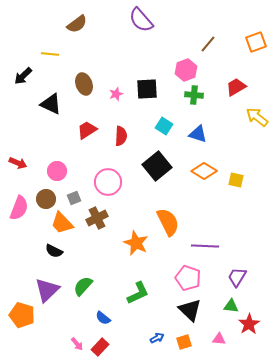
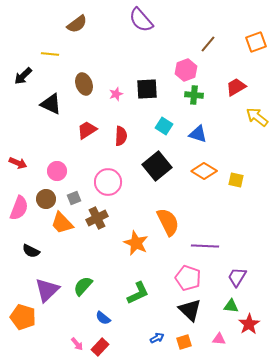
black semicircle at (54, 251): moved 23 px left
orange pentagon at (22, 315): moved 1 px right, 2 px down
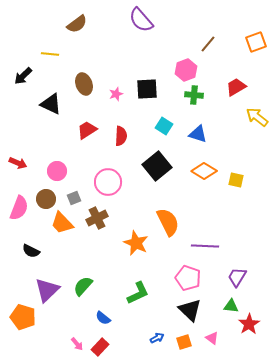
pink triangle at (219, 339): moved 7 px left, 1 px up; rotated 32 degrees clockwise
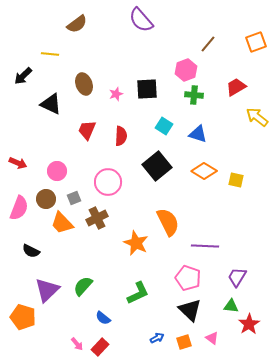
red trapezoid at (87, 130): rotated 35 degrees counterclockwise
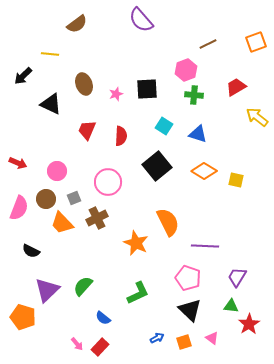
brown line at (208, 44): rotated 24 degrees clockwise
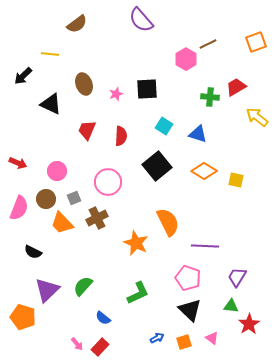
pink hexagon at (186, 70): moved 11 px up; rotated 10 degrees counterclockwise
green cross at (194, 95): moved 16 px right, 2 px down
black semicircle at (31, 251): moved 2 px right, 1 px down
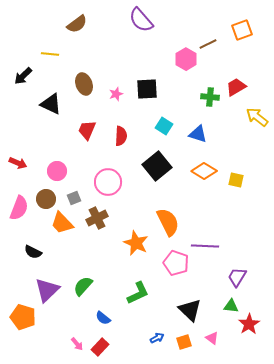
orange square at (256, 42): moved 14 px left, 12 px up
pink pentagon at (188, 278): moved 12 px left, 15 px up
